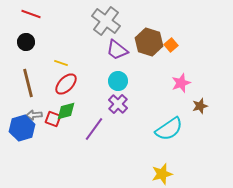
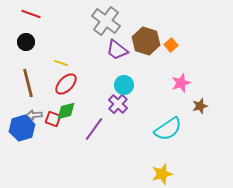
brown hexagon: moved 3 px left, 1 px up
cyan circle: moved 6 px right, 4 px down
cyan semicircle: moved 1 px left
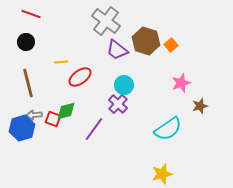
yellow line: moved 1 px up; rotated 24 degrees counterclockwise
red ellipse: moved 14 px right, 7 px up; rotated 10 degrees clockwise
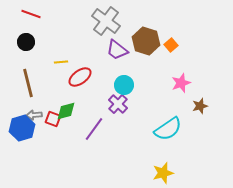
yellow star: moved 1 px right, 1 px up
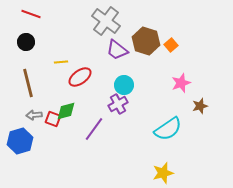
purple cross: rotated 18 degrees clockwise
blue hexagon: moved 2 px left, 13 px down
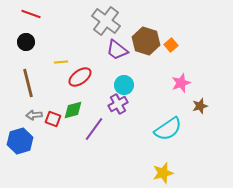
green diamond: moved 7 px right, 1 px up
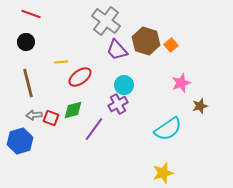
purple trapezoid: rotated 10 degrees clockwise
red square: moved 2 px left, 1 px up
